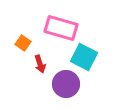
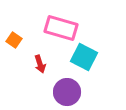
orange square: moved 9 px left, 3 px up
purple circle: moved 1 px right, 8 px down
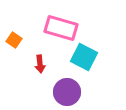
red arrow: rotated 12 degrees clockwise
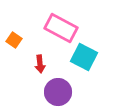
pink rectangle: rotated 12 degrees clockwise
purple circle: moved 9 px left
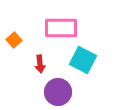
pink rectangle: rotated 28 degrees counterclockwise
orange square: rotated 14 degrees clockwise
cyan square: moved 1 px left, 3 px down
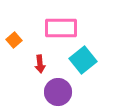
cyan square: rotated 24 degrees clockwise
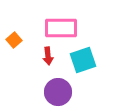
cyan square: rotated 20 degrees clockwise
red arrow: moved 8 px right, 8 px up
